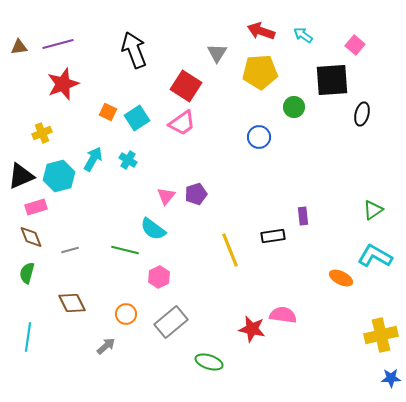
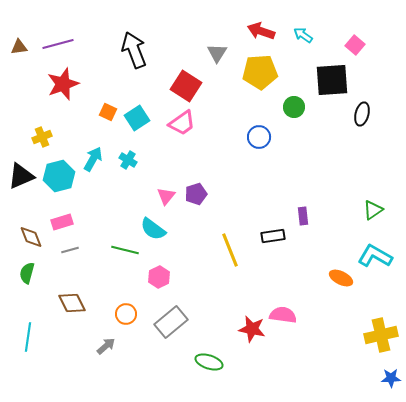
yellow cross at (42, 133): moved 4 px down
pink rectangle at (36, 207): moved 26 px right, 15 px down
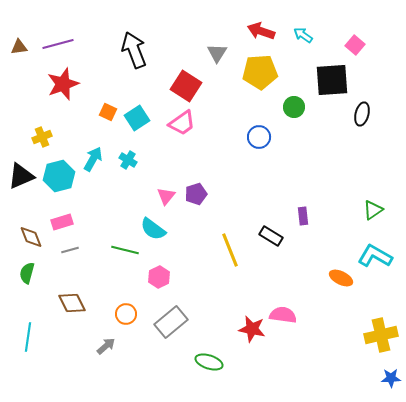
black rectangle at (273, 236): moved 2 px left; rotated 40 degrees clockwise
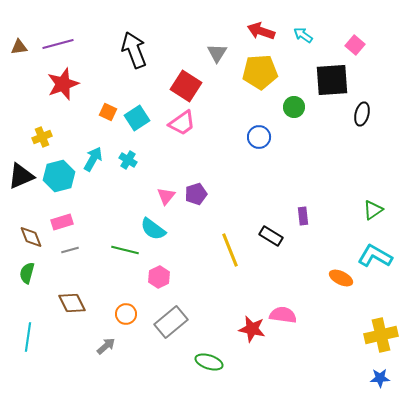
blue star at (391, 378): moved 11 px left
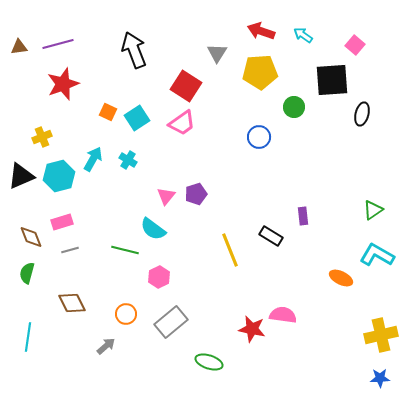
cyan L-shape at (375, 256): moved 2 px right, 1 px up
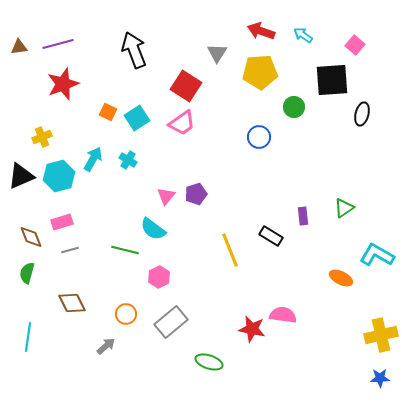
green triangle at (373, 210): moved 29 px left, 2 px up
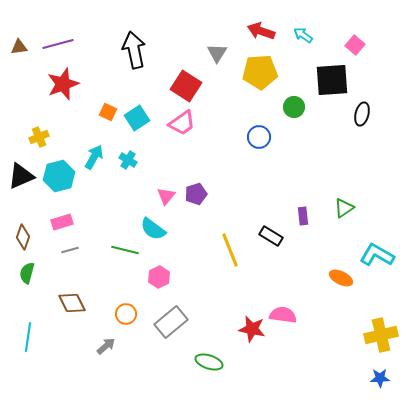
black arrow at (134, 50): rotated 9 degrees clockwise
yellow cross at (42, 137): moved 3 px left
cyan arrow at (93, 159): moved 1 px right, 2 px up
brown diamond at (31, 237): moved 8 px left; rotated 40 degrees clockwise
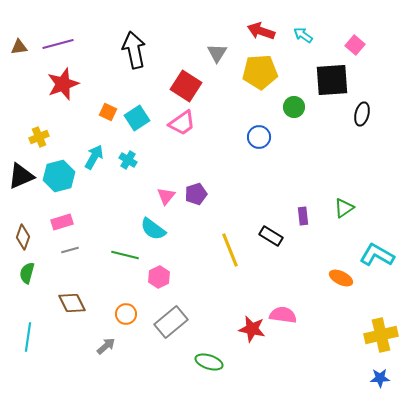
green line at (125, 250): moved 5 px down
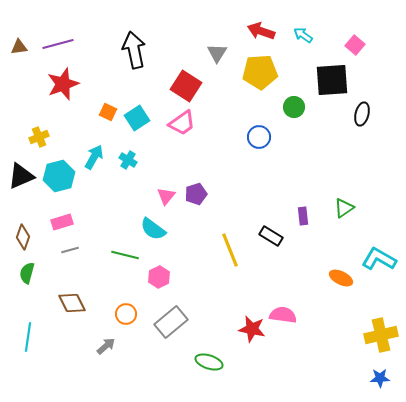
cyan L-shape at (377, 255): moved 2 px right, 4 px down
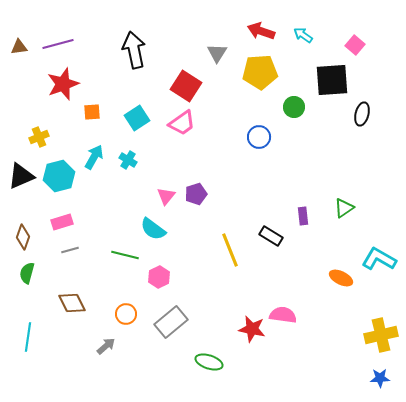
orange square at (108, 112): moved 16 px left; rotated 30 degrees counterclockwise
